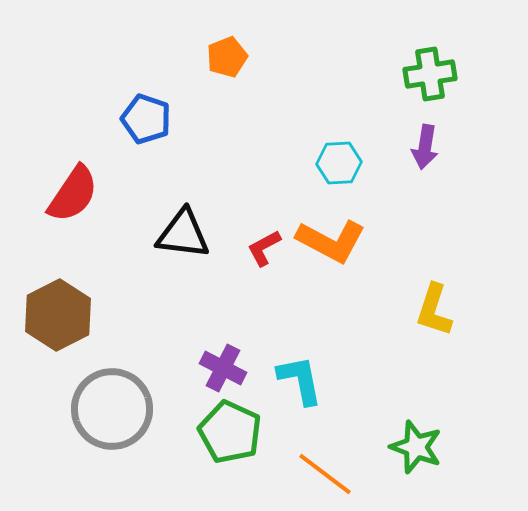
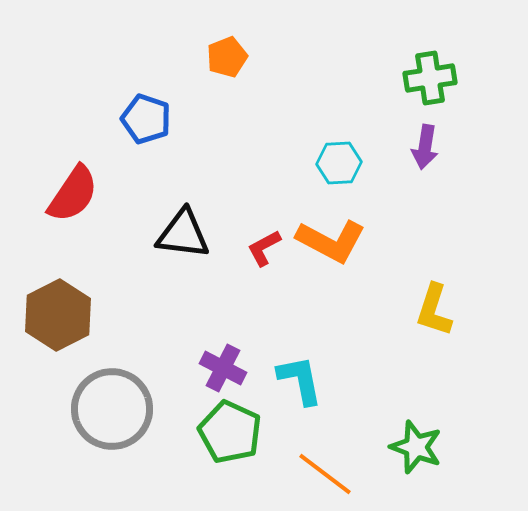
green cross: moved 4 px down
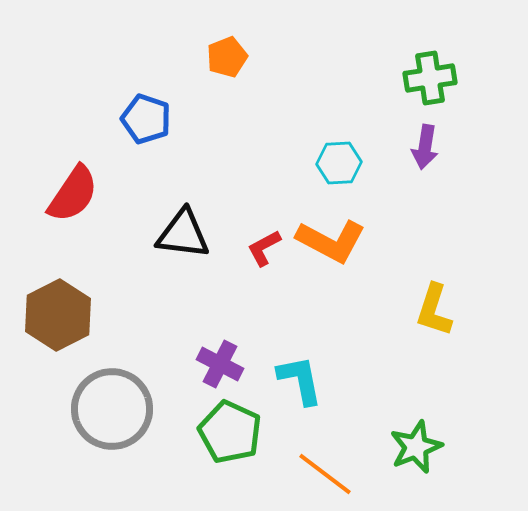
purple cross: moved 3 px left, 4 px up
green star: rotated 30 degrees clockwise
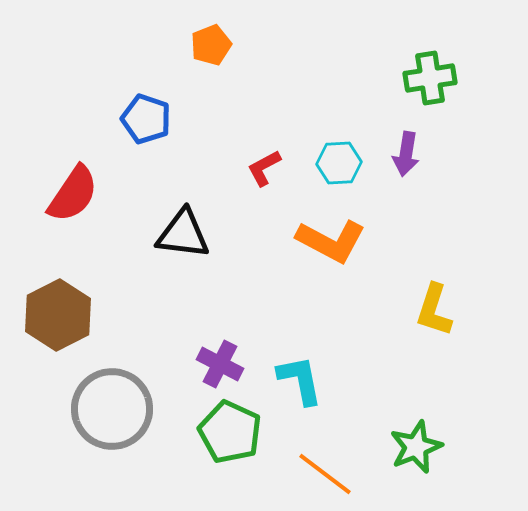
orange pentagon: moved 16 px left, 12 px up
purple arrow: moved 19 px left, 7 px down
red L-shape: moved 80 px up
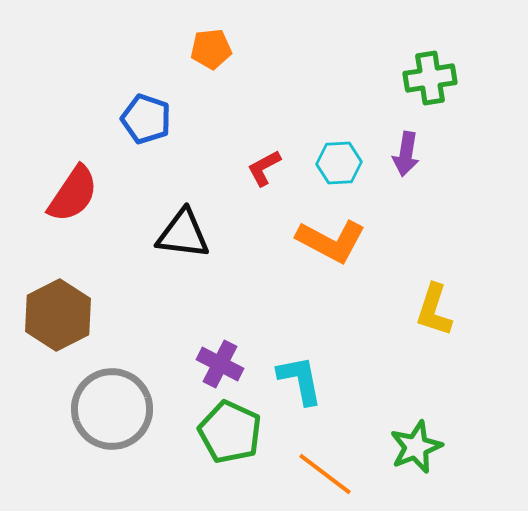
orange pentagon: moved 4 px down; rotated 15 degrees clockwise
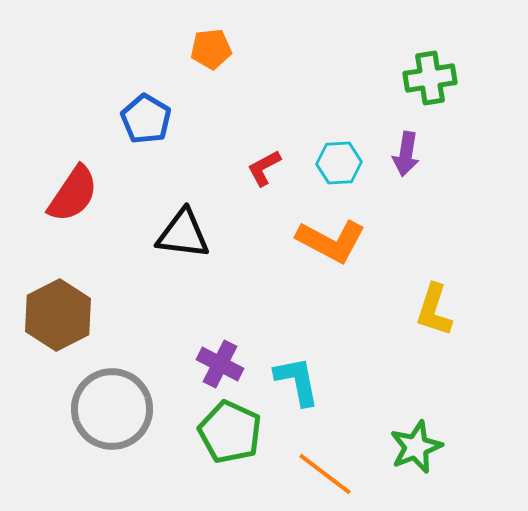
blue pentagon: rotated 12 degrees clockwise
cyan L-shape: moved 3 px left, 1 px down
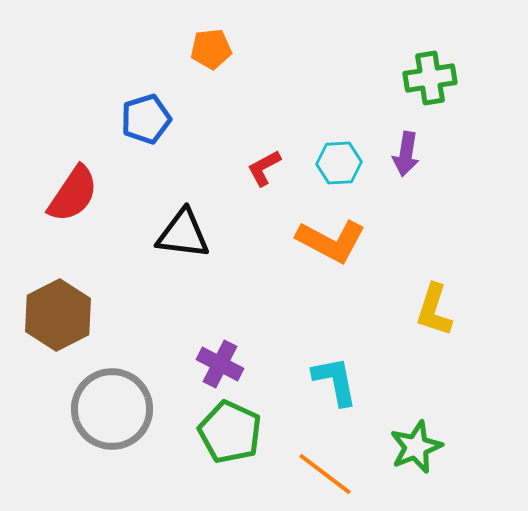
blue pentagon: rotated 24 degrees clockwise
cyan L-shape: moved 38 px right
